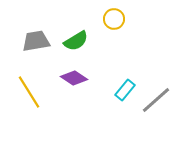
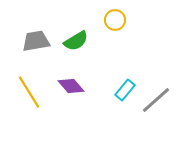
yellow circle: moved 1 px right, 1 px down
purple diamond: moved 3 px left, 8 px down; rotated 16 degrees clockwise
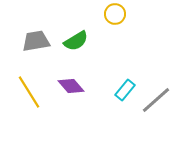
yellow circle: moved 6 px up
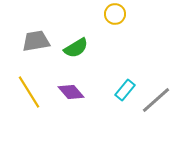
green semicircle: moved 7 px down
purple diamond: moved 6 px down
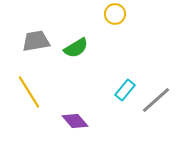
purple diamond: moved 4 px right, 29 px down
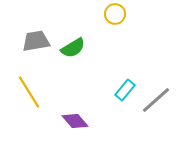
green semicircle: moved 3 px left
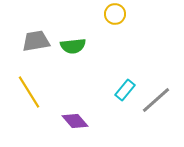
green semicircle: moved 2 px up; rotated 25 degrees clockwise
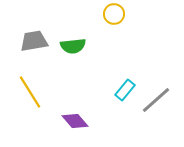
yellow circle: moved 1 px left
gray trapezoid: moved 2 px left
yellow line: moved 1 px right
